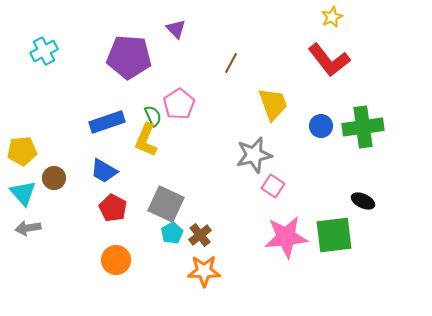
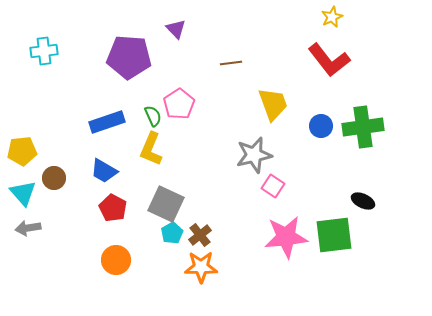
cyan cross: rotated 20 degrees clockwise
brown line: rotated 55 degrees clockwise
yellow L-shape: moved 5 px right, 9 px down
orange star: moved 3 px left, 4 px up
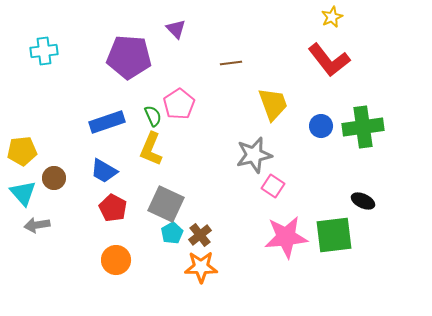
gray arrow: moved 9 px right, 3 px up
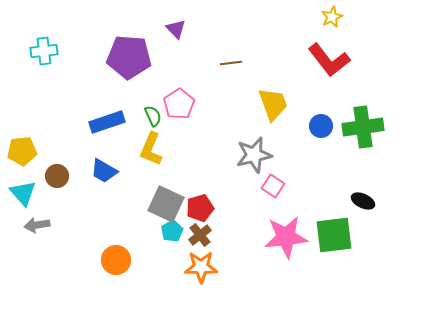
brown circle: moved 3 px right, 2 px up
red pentagon: moved 87 px right; rotated 28 degrees clockwise
cyan pentagon: moved 2 px up
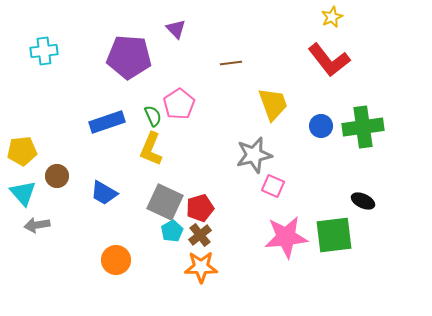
blue trapezoid: moved 22 px down
pink square: rotated 10 degrees counterclockwise
gray square: moved 1 px left, 2 px up
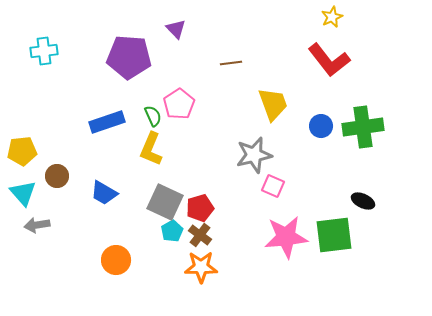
brown cross: rotated 15 degrees counterclockwise
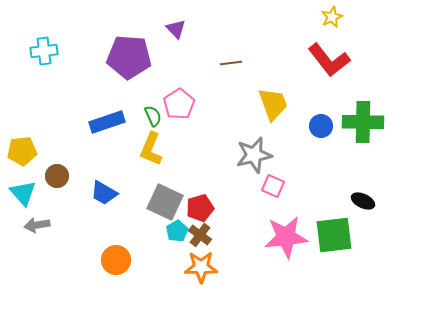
green cross: moved 5 px up; rotated 9 degrees clockwise
cyan pentagon: moved 5 px right
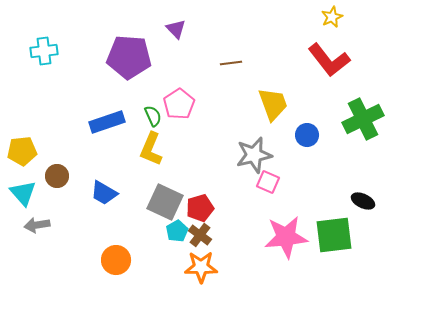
green cross: moved 3 px up; rotated 27 degrees counterclockwise
blue circle: moved 14 px left, 9 px down
pink square: moved 5 px left, 4 px up
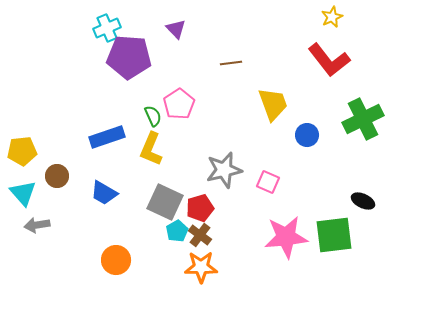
cyan cross: moved 63 px right, 23 px up; rotated 16 degrees counterclockwise
blue rectangle: moved 15 px down
gray star: moved 30 px left, 15 px down
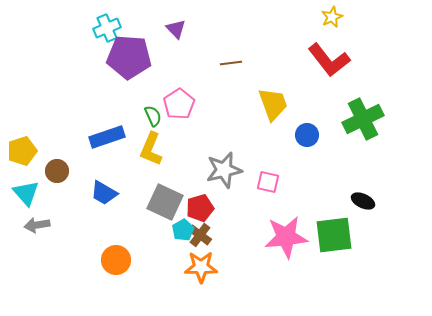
yellow pentagon: rotated 12 degrees counterclockwise
brown circle: moved 5 px up
pink square: rotated 10 degrees counterclockwise
cyan triangle: moved 3 px right
cyan pentagon: moved 6 px right, 1 px up
